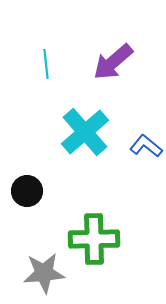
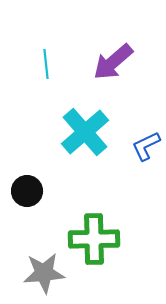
blue L-shape: rotated 64 degrees counterclockwise
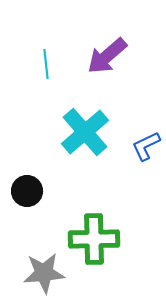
purple arrow: moved 6 px left, 6 px up
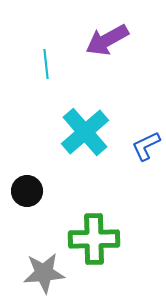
purple arrow: moved 16 px up; rotated 12 degrees clockwise
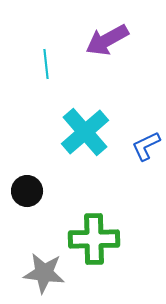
gray star: rotated 12 degrees clockwise
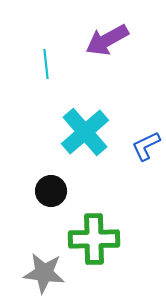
black circle: moved 24 px right
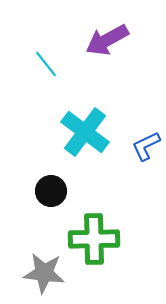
cyan line: rotated 32 degrees counterclockwise
cyan cross: rotated 12 degrees counterclockwise
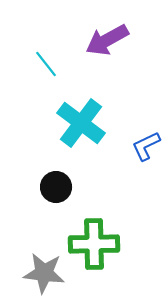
cyan cross: moved 4 px left, 9 px up
black circle: moved 5 px right, 4 px up
green cross: moved 5 px down
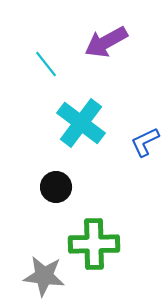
purple arrow: moved 1 px left, 2 px down
blue L-shape: moved 1 px left, 4 px up
gray star: moved 3 px down
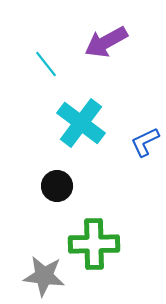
black circle: moved 1 px right, 1 px up
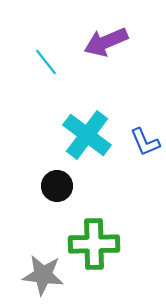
purple arrow: rotated 6 degrees clockwise
cyan line: moved 2 px up
cyan cross: moved 6 px right, 12 px down
blue L-shape: rotated 88 degrees counterclockwise
gray star: moved 1 px left, 1 px up
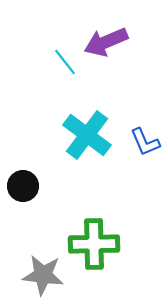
cyan line: moved 19 px right
black circle: moved 34 px left
